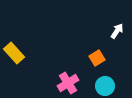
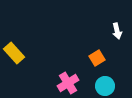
white arrow: rotated 133 degrees clockwise
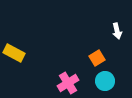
yellow rectangle: rotated 20 degrees counterclockwise
cyan circle: moved 5 px up
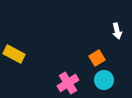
yellow rectangle: moved 1 px down
cyan circle: moved 1 px left, 1 px up
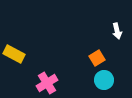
pink cross: moved 21 px left
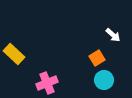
white arrow: moved 4 px left, 4 px down; rotated 35 degrees counterclockwise
yellow rectangle: rotated 15 degrees clockwise
pink cross: rotated 10 degrees clockwise
